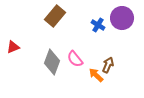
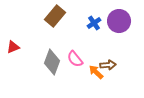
purple circle: moved 3 px left, 3 px down
blue cross: moved 4 px left, 2 px up; rotated 24 degrees clockwise
brown arrow: rotated 63 degrees clockwise
orange arrow: moved 3 px up
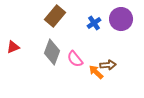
purple circle: moved 2 px right, 2 px up
gray diamond: moved 10 px up
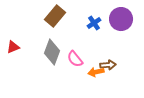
orange arrow: rotated 56 degrees counterclockwise
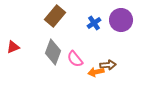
purple circle: moved 1 px down
gray diamond: moved 1 px right
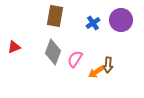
brown rectangle: rotated 30 degrees counterclockwise
blue cross: moved 1 px left
red triangle: moved 1 px right
pink semicircle: rotated 72 degrees clockwise
brown arrow: rotated 98 degrees clockwise
orange arrow: rotated 21 degrees counterclockwise
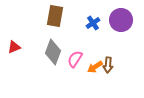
orange arrow: moved 1 px left, 5 px up
